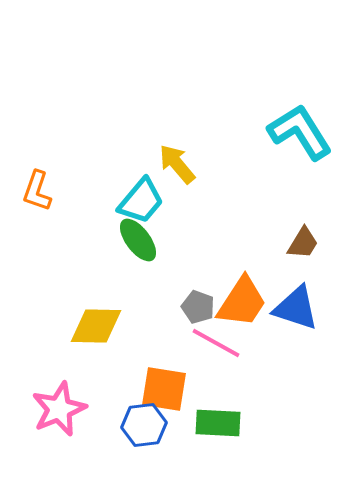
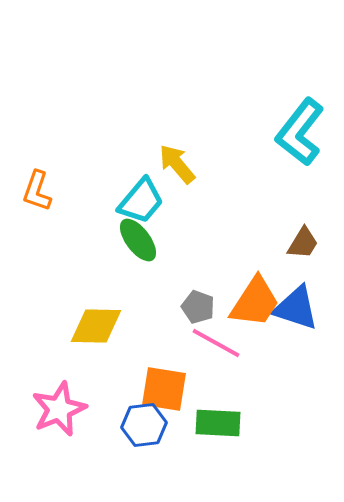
cyan L-shape: rotated 110 degrees counterclockwise
orange trapezoid: moved 13 px right
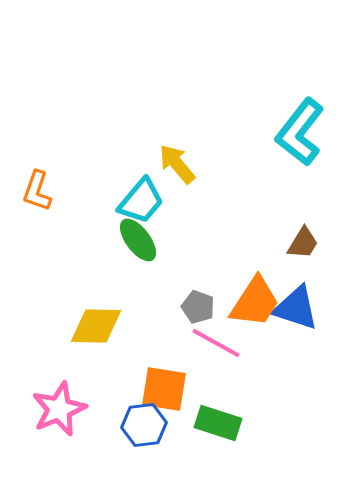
green rectangle: rotated 15 degrees clockwise
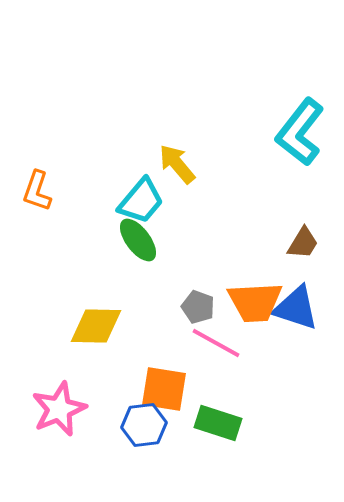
orange trapezoid: rotated 54 degrees clockwise
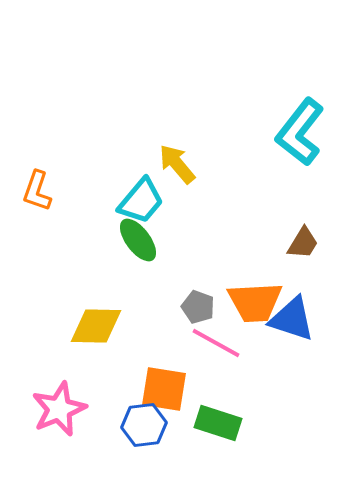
blue triangle: moved 4 px left, 11 px down
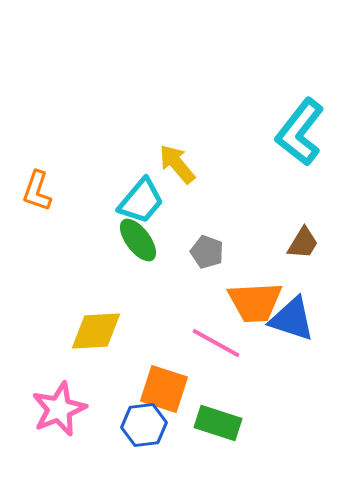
gray pentagon: moved 9 px right, 55 px up
yellow diamond: moved 5 px down; rotated 4 degrees counterclockwise
orange square: rotated 9 degrees clockwise
